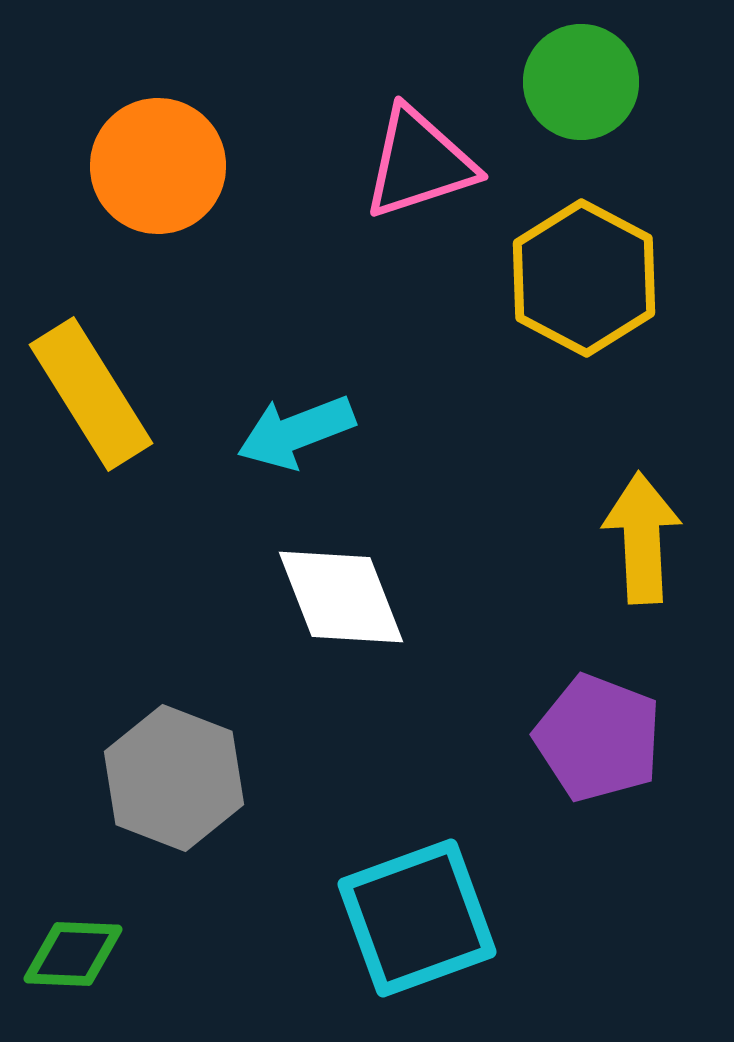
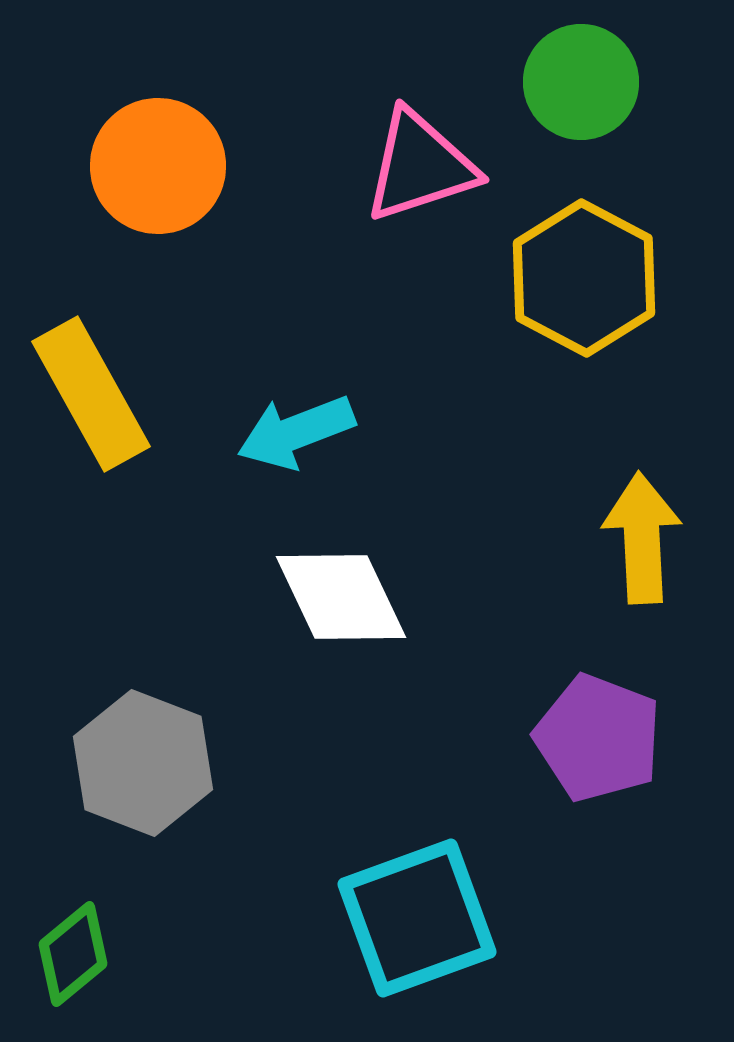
pink triangle: moved 1 px right, 3 px down
yellow rectangle: rotated 3 degrees clockwise
white diamond: rotated 4 degrees counterclockwise
gray hexagon: moved 31 px left, 15 px up
green diamond: rotated 42 degrees counterclockwise
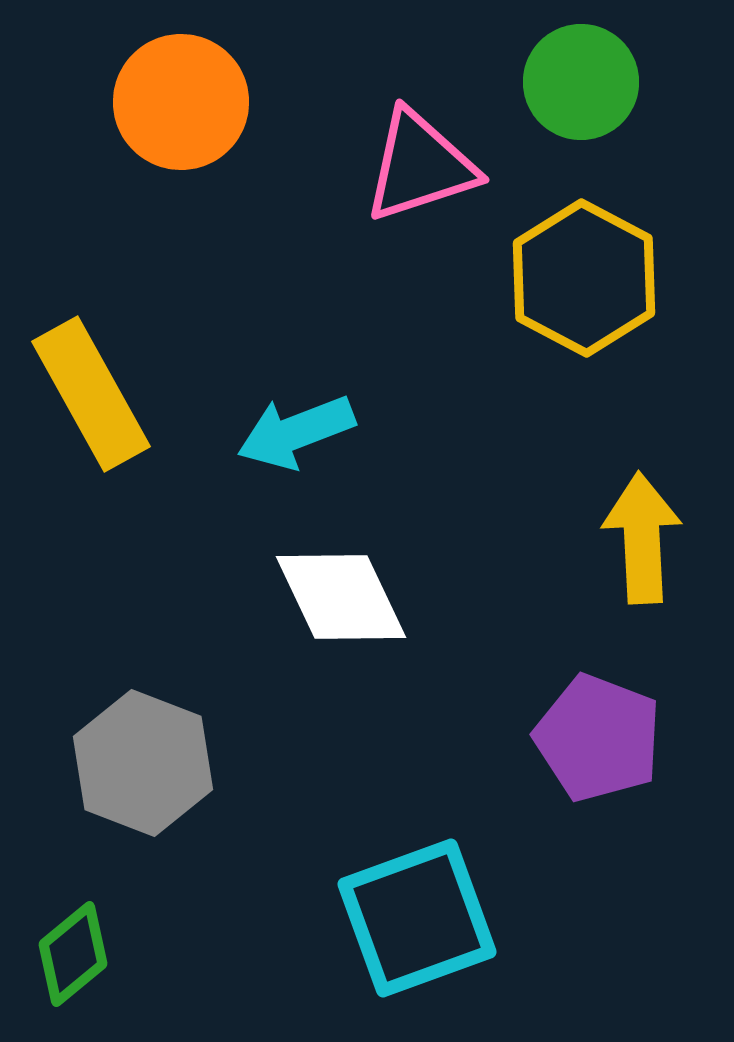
orange circle: moved 23 px right, 64 px up
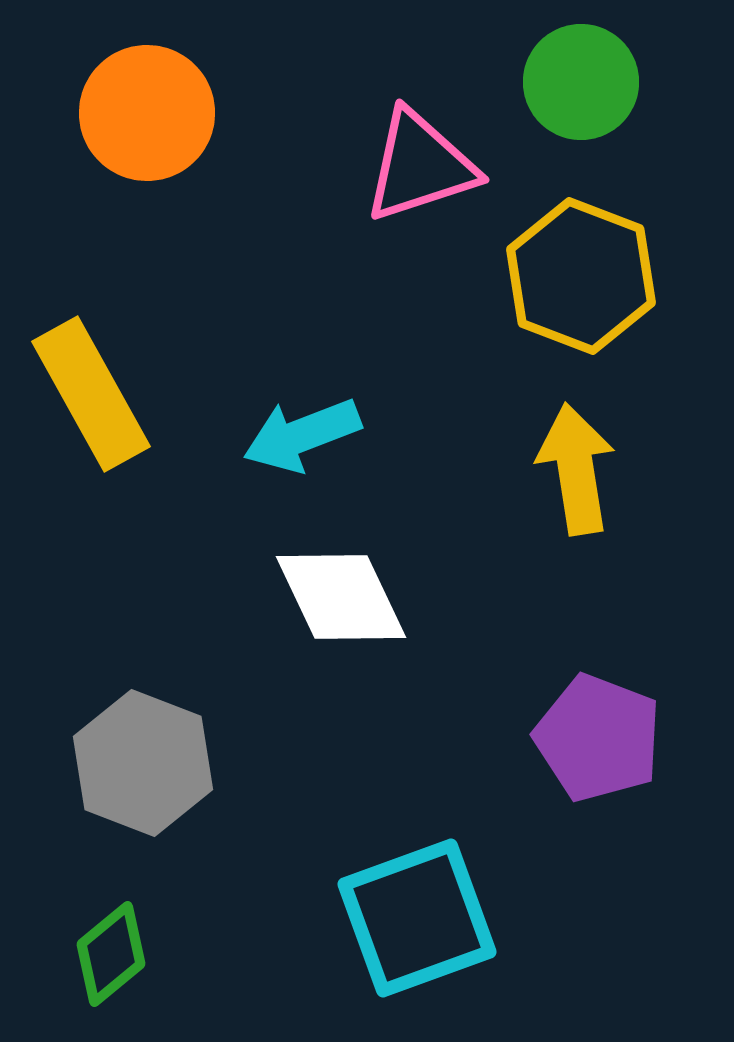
orange circle: moved 34 px left, 11 px down
yellow hexagon: moved 3 px left, 2 px up; rotated 7 degrees counterclockwise
cyan arrow: moved 6 px right, 3 px down
yellow arrow: moved 66 px left, 69 px up; rotated 6 degrees counterclockwise
green diamond: moved 38 px right
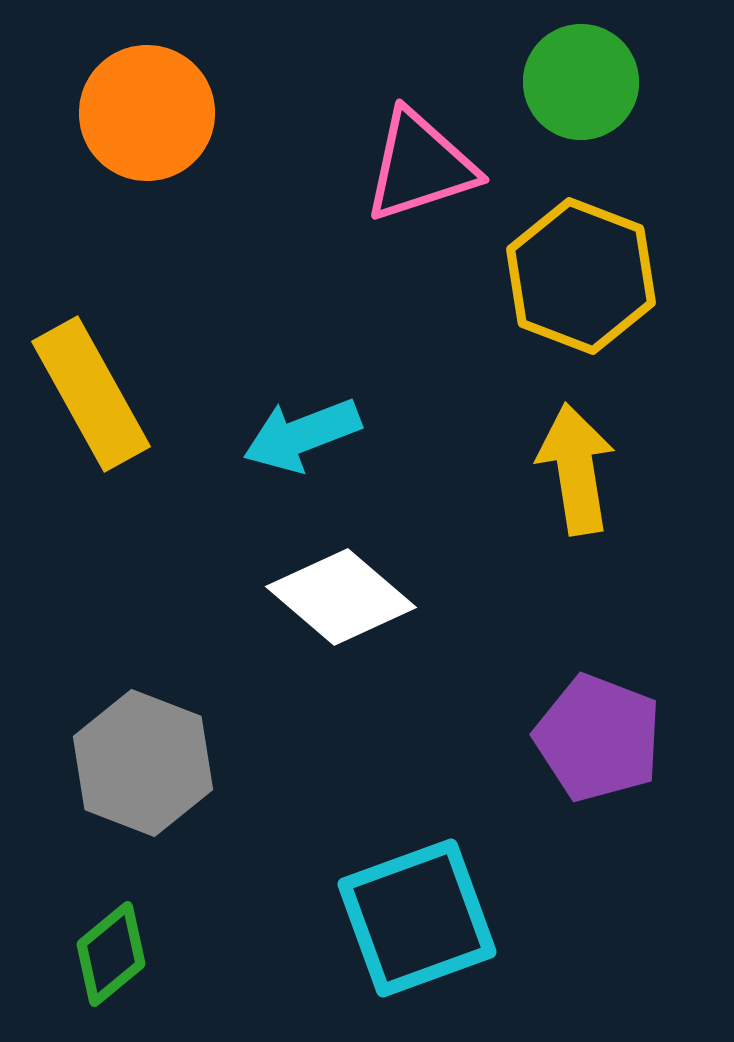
white diamond: rotated 24 degrees counterclockwise
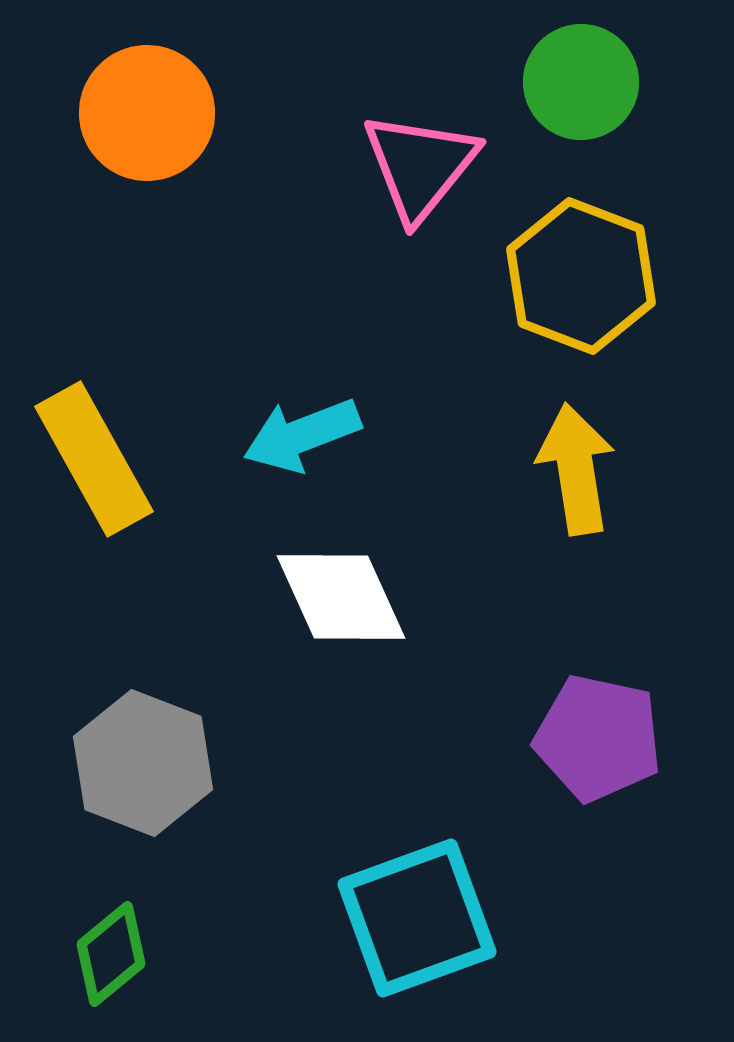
pink triangle: rotated 33 degrees counterclockwise
yellow rectangle: moved 3 px right, 65 px down
white diamond: rotated 25 degrees clockwise
purple pentagon: rotated 9 degrees counterclockwise
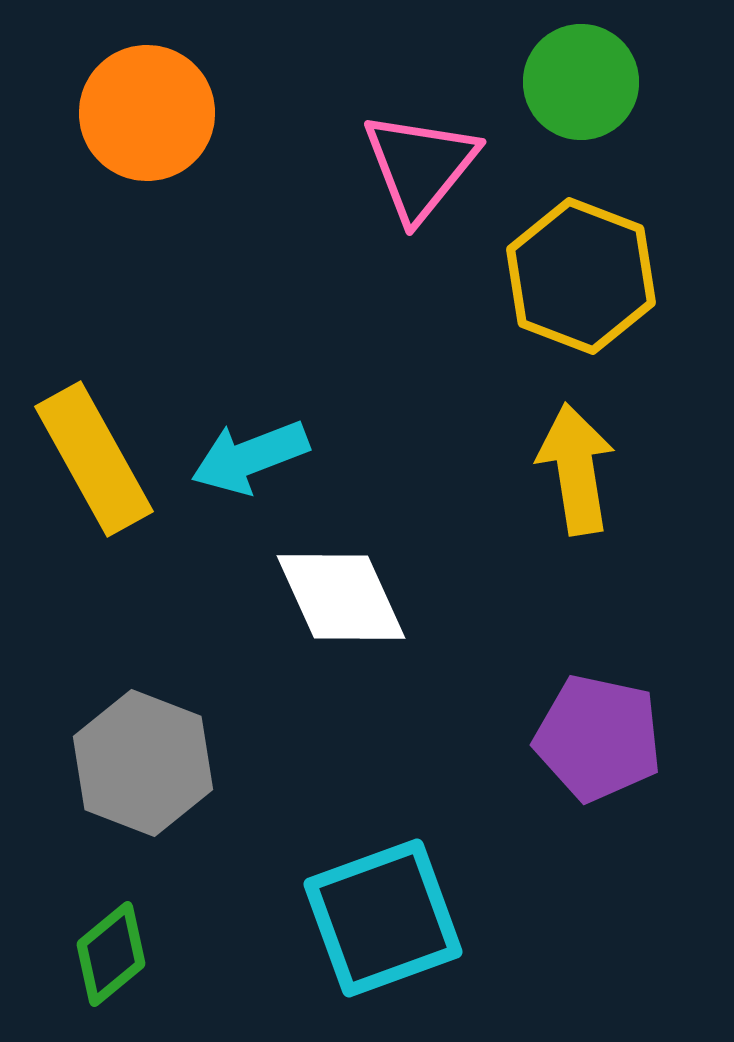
cyan arrow: moved 52 px left, 22 px down
cyan square: moved 34 px left
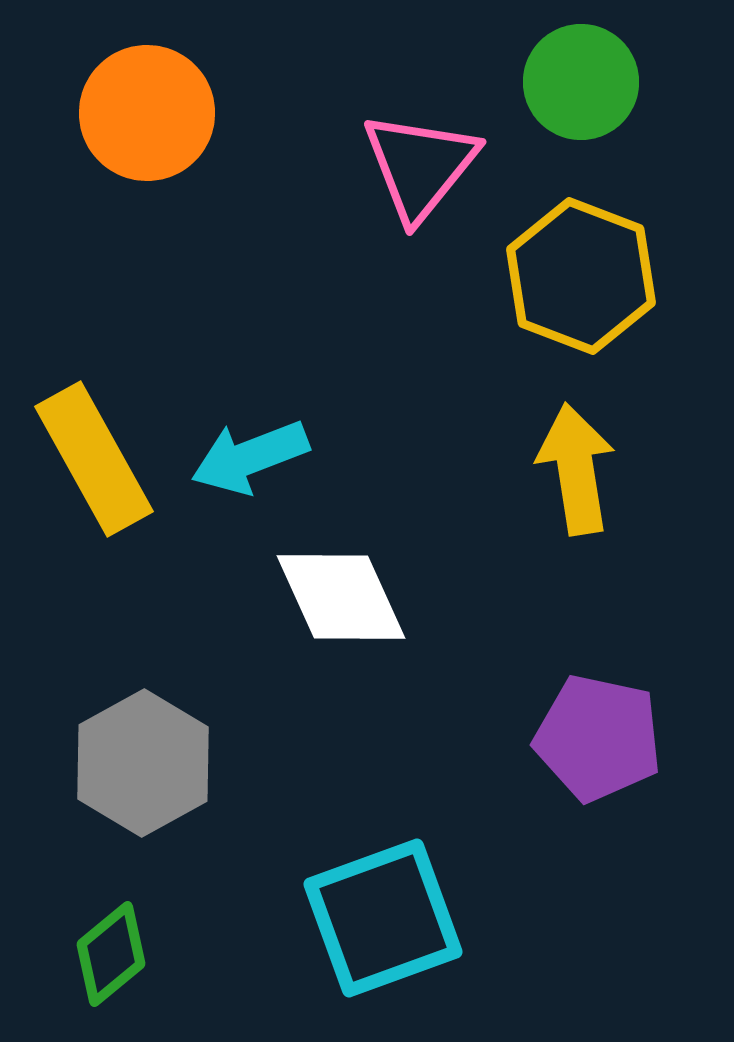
gray hexagon: rotated 10 degrees clockwise
